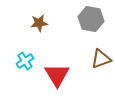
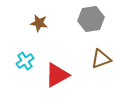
gray hexagon: rotated 20 degrees counterclockwise
brown star: rotated 18 degrees clockwise
red triangle: rotated 32 degrees clockwise
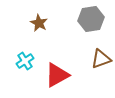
brown star: rotated 18 degrees clockwise
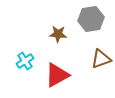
brown star: moved 19 px right, 11 px down; rotated 24 degrees counterclockwise
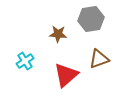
brown triangle: moved 2 px left
red triangle: moved 9 px right; rotated 12 degrees counterclockwise
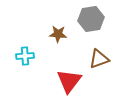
cyan cross: moved 5 px up; rotated 30 degrees clockwise
red triangle: moved 3 px right, 6 px down; rotated 12 degrees counterclockwise
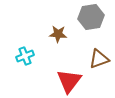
gray hexagon: moved 2 px up
cyan cross: rotated 18 degrees counterclockwise
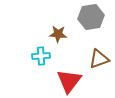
cyan cross: moved 16 px right; rotated 18 degrees clockwise
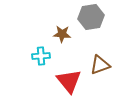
brown star: moved 4 px right
brown triangle: moved 1 px right, 6 px down
red triangle: rotated 16 degrees counterclockwise
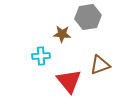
gray hexagon: moved 3 px left
